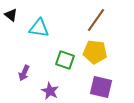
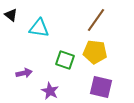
purple arrow: rotated 126 degrees counterclockwise
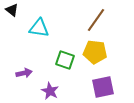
black triangle: moved 1 px right, 5 px up
purple square: moved 2 px right; rotated 25 degrees counterclockwise
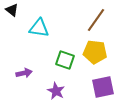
purple star: moved 6 px right
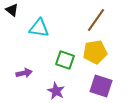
yellow pentagon: rotated 15 degrees counterclockwise
purple square: moved 2 px left, 1 px up; rotated 30 degrees clockwise
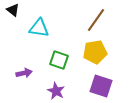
black triangle: moved 1 px right
green square: moved 6 px left
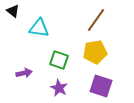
black triangle: moved 1 px down
purple star: moved 3 px right, 3 px up
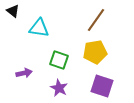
purple square: moved 1 px right
